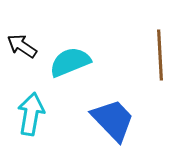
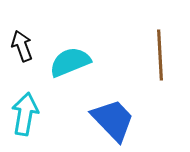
black arrow: rotated 36 degrees clockwise
cyan arrow: moved 6 px left
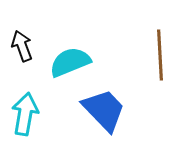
blue trapezoid: moved 9 px left, 10 px up
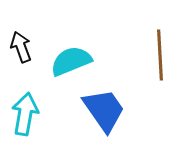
black arrow: moved 1 px left, 1 px down
cyan semicircle: moved 1 px right, 1 px up
blue trapezoid: rotated 9 degrees clockwise
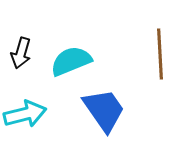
black arrow: moved 6 px down; rotated 144 degrees counterclockwise
brown line: moved 1 px up
cyan arrow: rotated 66 degrees clockwise
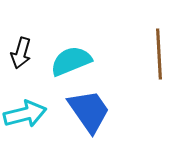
brown line: moved 1 px left
blue trapezoid: moved 15 px left, 1 px down
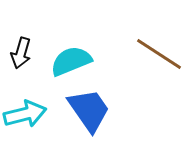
brown line: rotated 54 degrees counterclockwise
blue trapezoid: moved 1 px up
